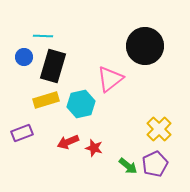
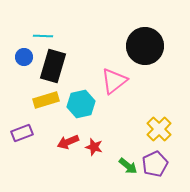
pink triangle: moved 4 px right, 2 px down
red star: moved 1 px up
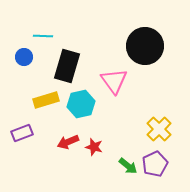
black rectangle: moved 14 px right
pink triangle: rotated 28 degrees counterclockwise
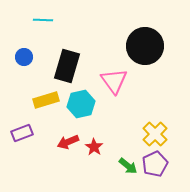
cyan line: moved 16 px up
yellow cross: moved 4 px left, 5 px down
red star: rotated 18 degrees clockwise
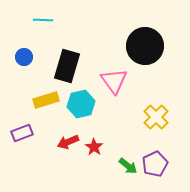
yellow cross: moved 1 px right, 17 px up
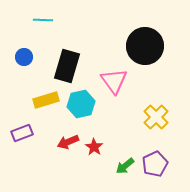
green arrow: moved 3 px left; rotated 102 degrees clockwise
